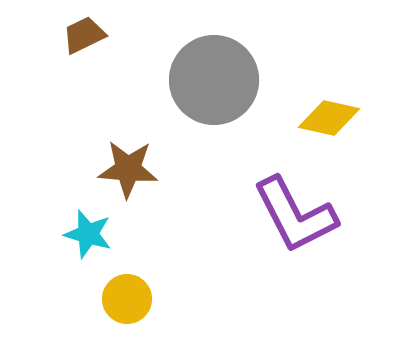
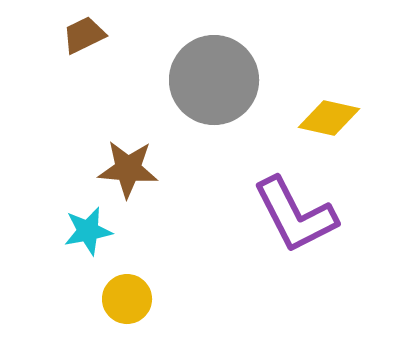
cyan star: moved 3 px up; rotated 27 degrees counterclockwise
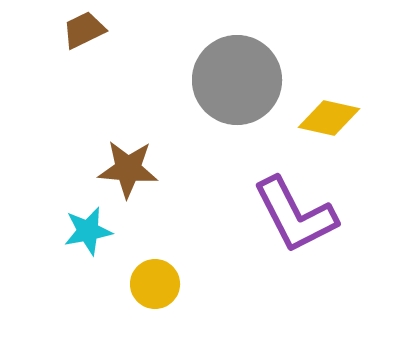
brown trapezoid: moved 5 px up
gray circle: moved 23 px right
yellow circle: moved 28 px right, 15 px up
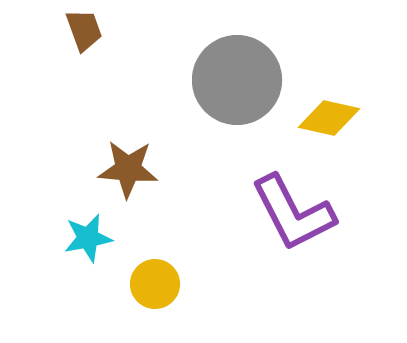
brown trapezoid: rotated 96 degrees clockwise
purple L-shape: moved 2 px left, 2 px up
cyan star: moved 7 px down
